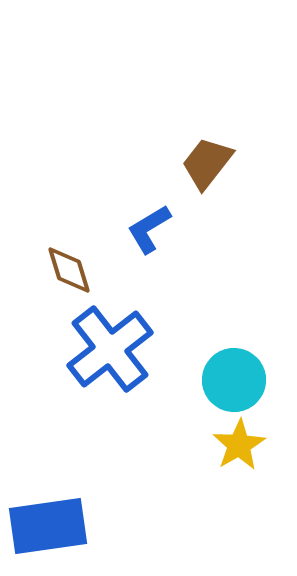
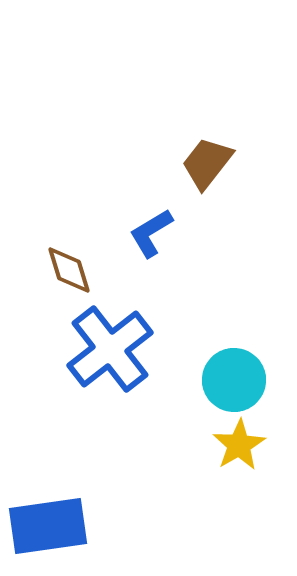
blue L-shape: moved 2 px right, 4 px down
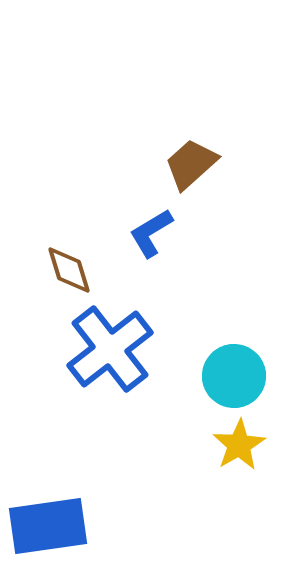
brown trapezoid: moved 16 px left, 1 px down; rotated 10 degrees clockwise
cyan circle: moved 4 px up
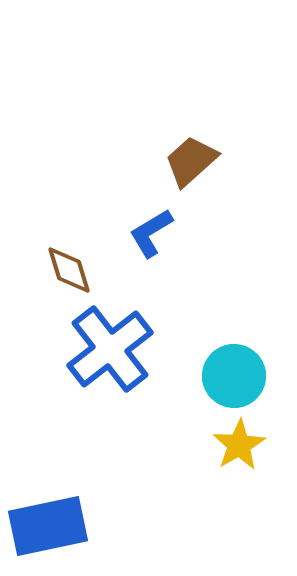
brown trapezoid: moved 3 px up
blue rectangle: rotated 4 degrees counterclockwise
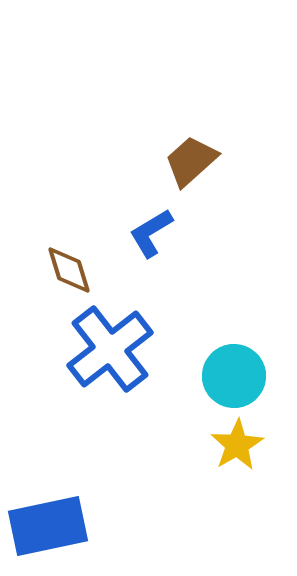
yellow star: moved 2 px left
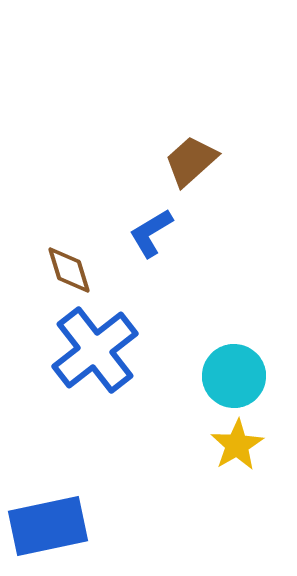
blue cross: moved 15 px left, 1 px down
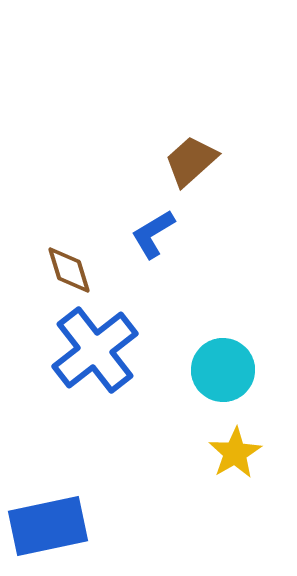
blue L-shape: moved 2 px right, 1 px down
cyan circle: moved 11 px left, 6 px up
yellow star: moved 2 px left, 8 px down
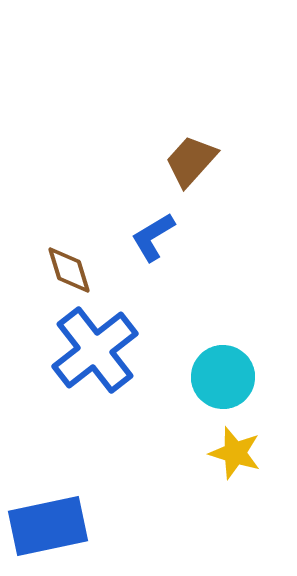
brown trapezoid: rotated 6 degrees counterclockwise
blue L-shape: moved 3 px down
cyan circle: moved 7 px down
yellow star: rotated 24 degrees counterclockwise
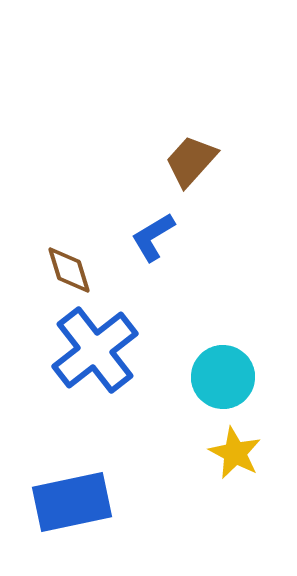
yellow star: rotated 10 degrees clockwise
blue rectangle: moved 24 px right, 24 px up
